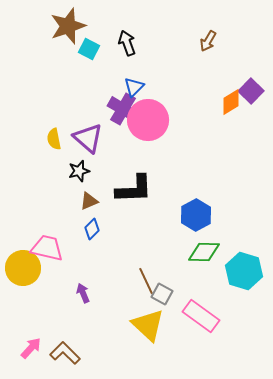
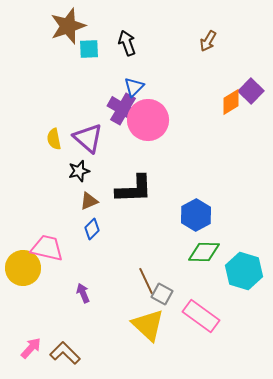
cyan square: rotated 30 degrees counterclockwise
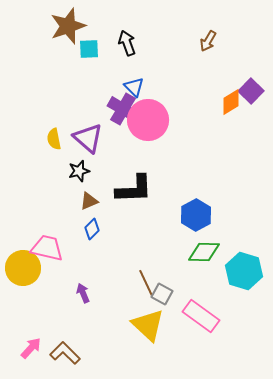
blue triangle: rotated 30 degrees counterclockwise
brown line: moved 2 px down
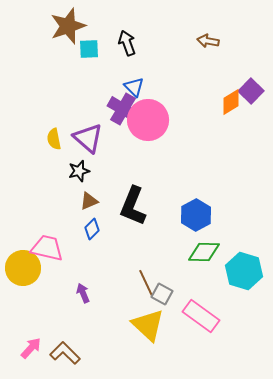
brown arrow: rotated 70 degrees clockwise
black L-shape: moved 1 px left, 17 px down; rotated 114 degrees clockwise
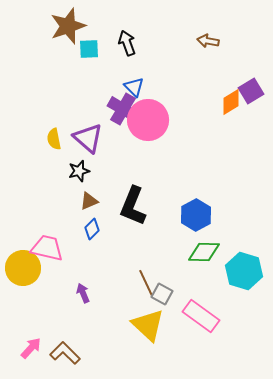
purple square: rotated 15 degrees clockwise
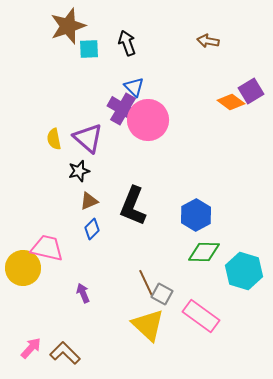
orange diamond: rotated 68 degrees clockwise
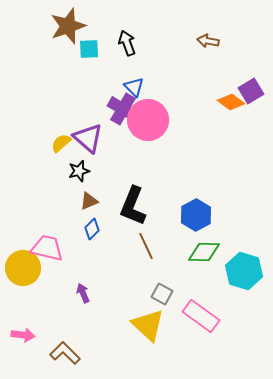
yellow semicircle: moved 7 px right, 4 px down; rotated 60 degrees clockwise
brown line: moved 37 px up
pink arrow: moved 8 px left, 13 px up; rotated 55 degrees clockwise
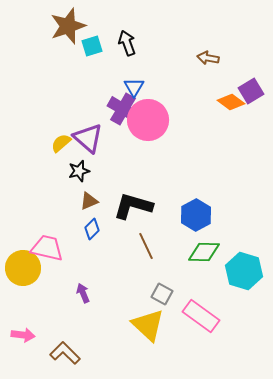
brown arrow: moved 17 px down
cyan square: moved 3 px right, 3 px up; rotated 15 degrees counterclockwise
blue triangle: rotated 15 degrees clockwise
black L-shape: rotated 84 degrees clockwise
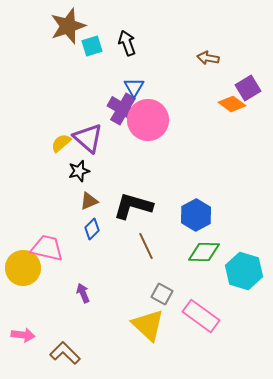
purple square: moved 3 px left, 3 px up
orange diamond: moved 1 px right, 2 px down
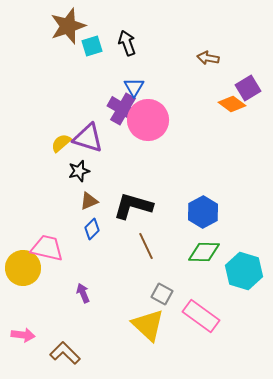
purple triangle: rotated 24 degrees counterclockwise
blue hexagon: moved 7 px right, 3 px up
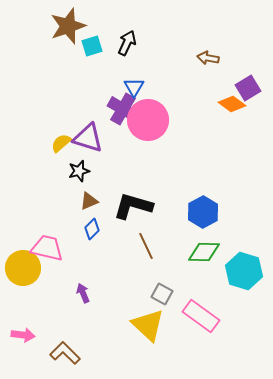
black arrow: rotated 45 degrees clockwise
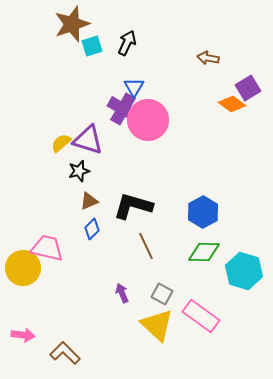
brown star: moved 4 px right, 2 px up
purple triangle: moved 2 px down
purple arrow: moved 39 px right
yellow triangle: moved 9 px right
